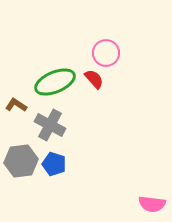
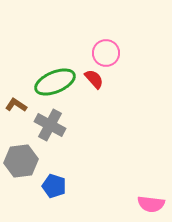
blue pentagon: moved 22 px down
pink semicircle: moved 1 px left
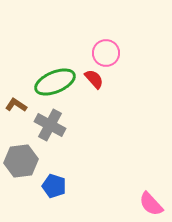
pink semicircle: rotated 40 degrees clockwise
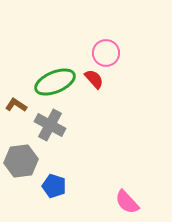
pink semicircle: moved 24 px left, 2 px up
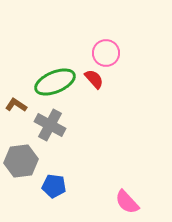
blue pentagon: rotated 10 degrees counterclockwise
